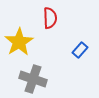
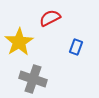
red semicircle: rotated 115 degrees counterclockwise
blue rectangle: moved 4 px left, 3 px up; rotated 21 degrees counterclockwise
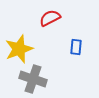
yellow star: moved 7 px down; rotated 12 degrees clockwise
blue rectangle: rotated 14 degrees counterclockwise
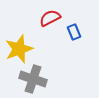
blue rectangle: moved 2 px left, 15 px up; rotated 28 degrees counterclockwise
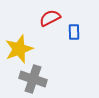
blue rectangle: rotated 21 degrees clockwise
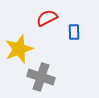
red semicircle: moved 3 px left
gray cross: moved 8 px right, 2 px up
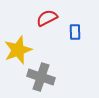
blue rectangle: moved 1 px right
yellow star: moved 1 px left, 1 px down
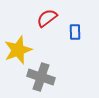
red semicircle: rotated 10 degrees counterclockwise
